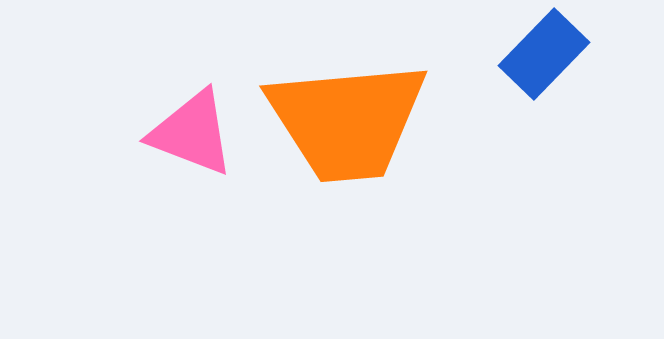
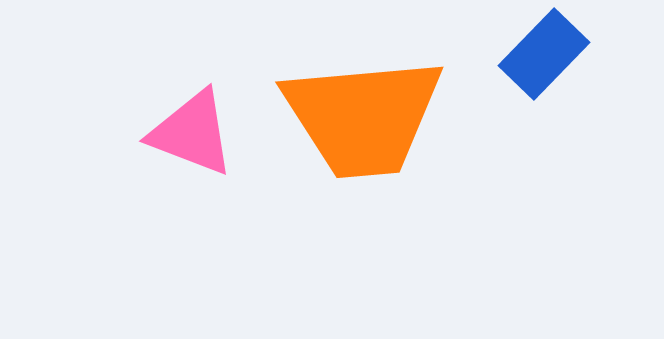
orange trapezoid: moved 16 px right, 4 px up
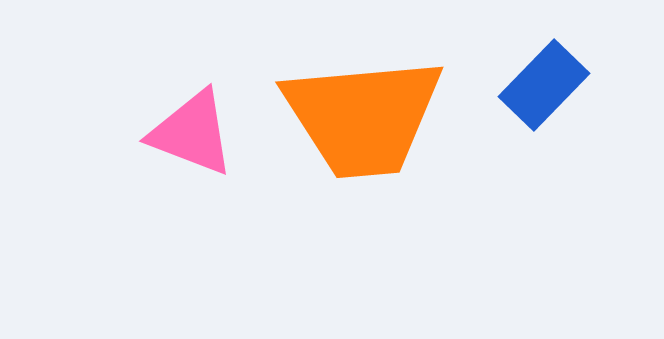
blue rectangle: moved 31 px down
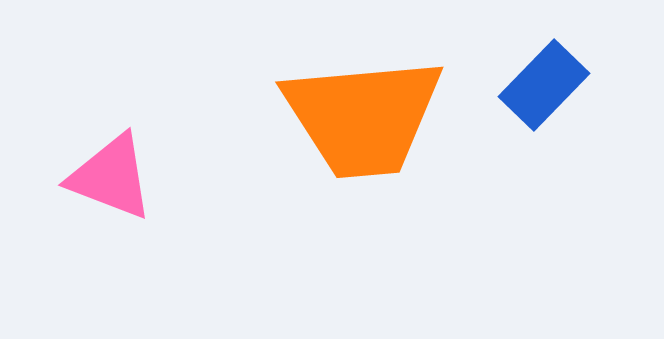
pink triangle: moved 81 px left, 44 px down
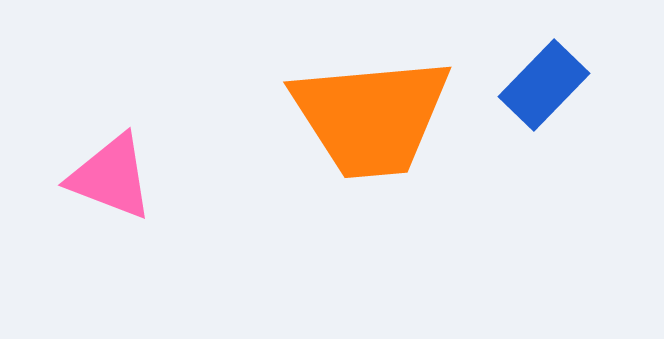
orange trapezoid: moved 8 px right
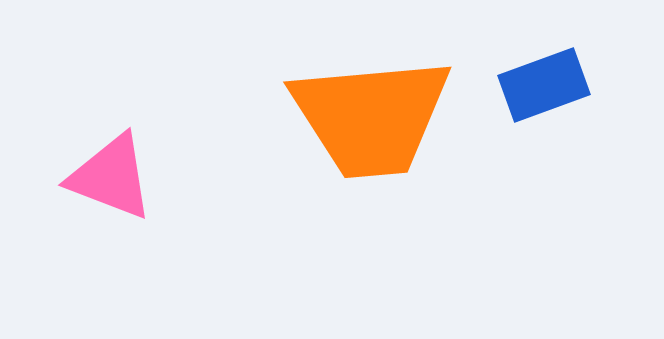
blue rectangle: rotated 26 degrees clockwise
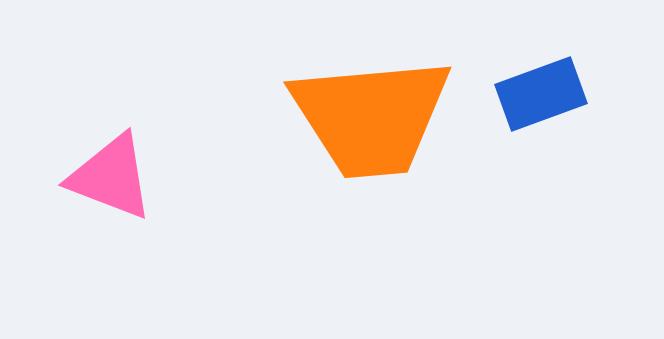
blue rectangle: moved 3 px left, 9 px down
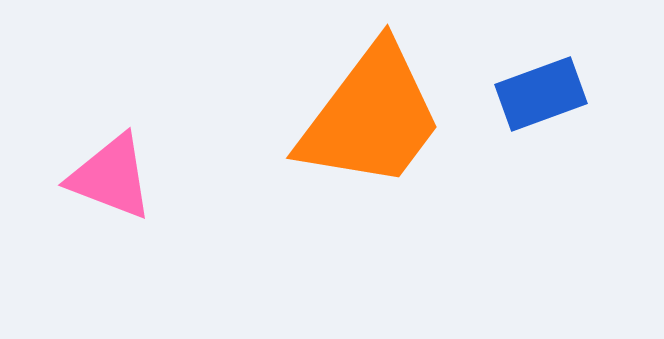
orange trapezoid: rotated 48 degrees counterclockwise
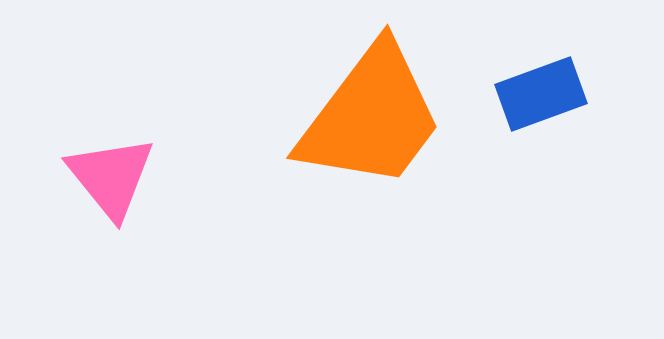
pink triangle: rotated 30 degrees clockwise
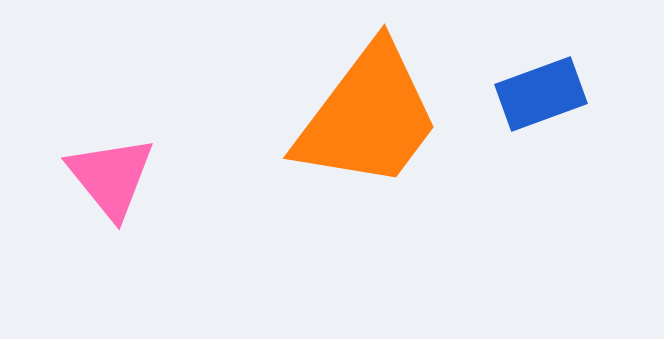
orange trapezoid: moved 3 px left
